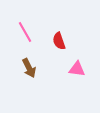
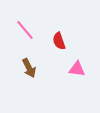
pink line: moved 2 px up; rotated 10 degrees counterclockwise
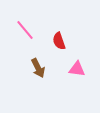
brown arrow: moved 9 px right
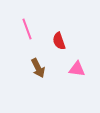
pink line: moved 2 px right, 1 px up; rotated 20 degrees clockwise
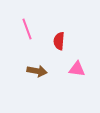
red semicircle: rotated 24 degrees clockwise
brown arrow: moved 1 px left, 3 px down; rotated 54 degrees counterclockwise
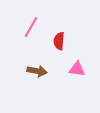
pink line: moved 4 px right, 2 px up; rotated 50 degrees clockwise
